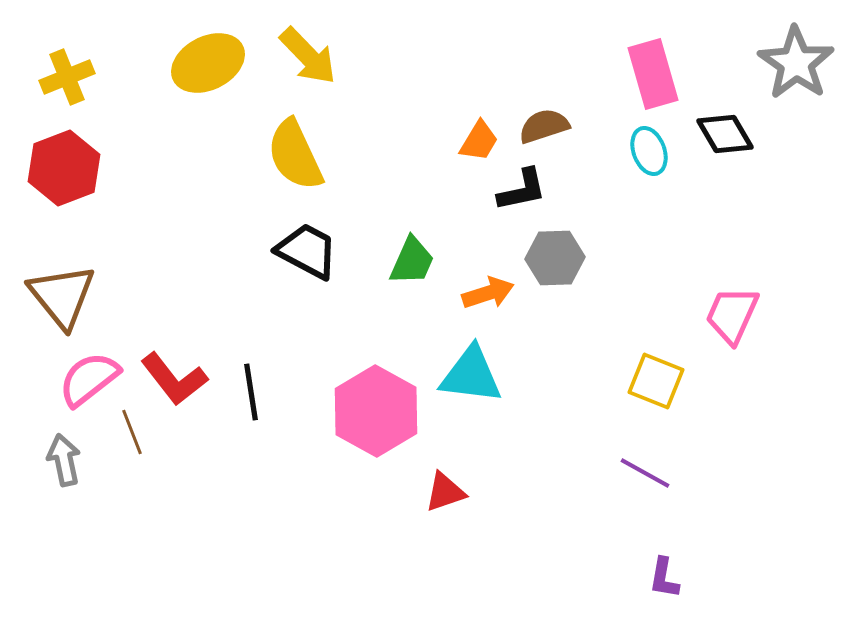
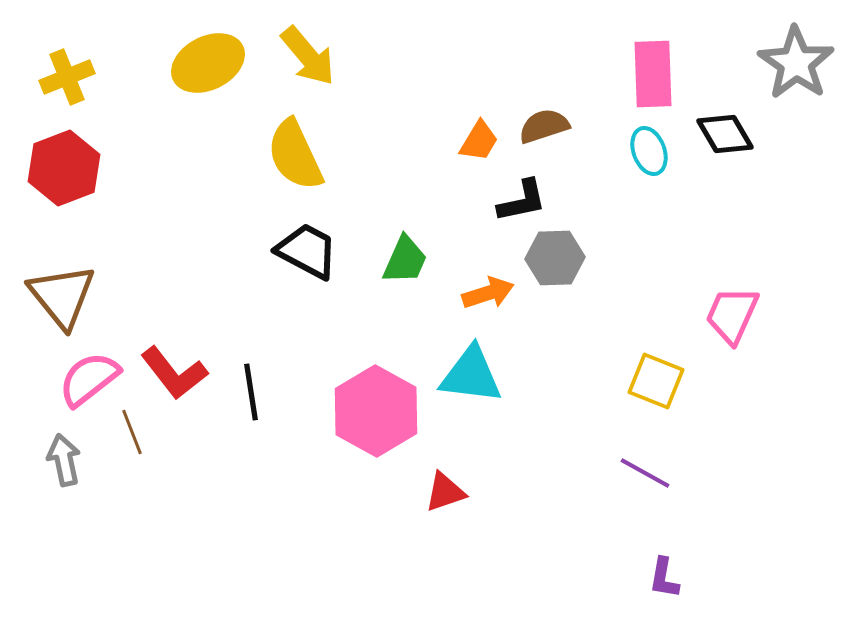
yellow arrow: rotated 4 degrees clockwise
pink rectangle: rotated 14 degrees clockwise
black L-shape: moved 11 px down
green trapezoid: moved 7 px left, 1 px up
red L-shape: moved 6 px up
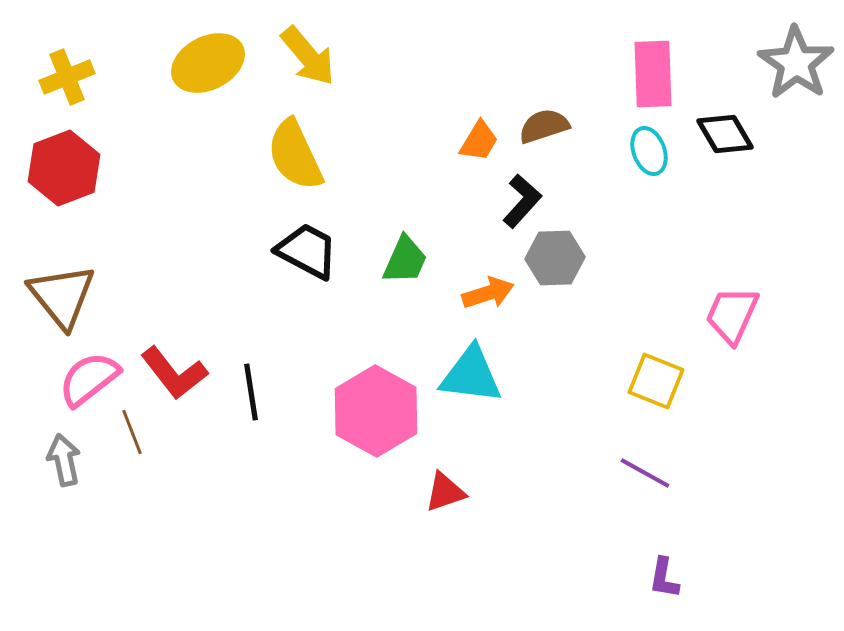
black L-shape: rotated 36 degrees counterclockwise
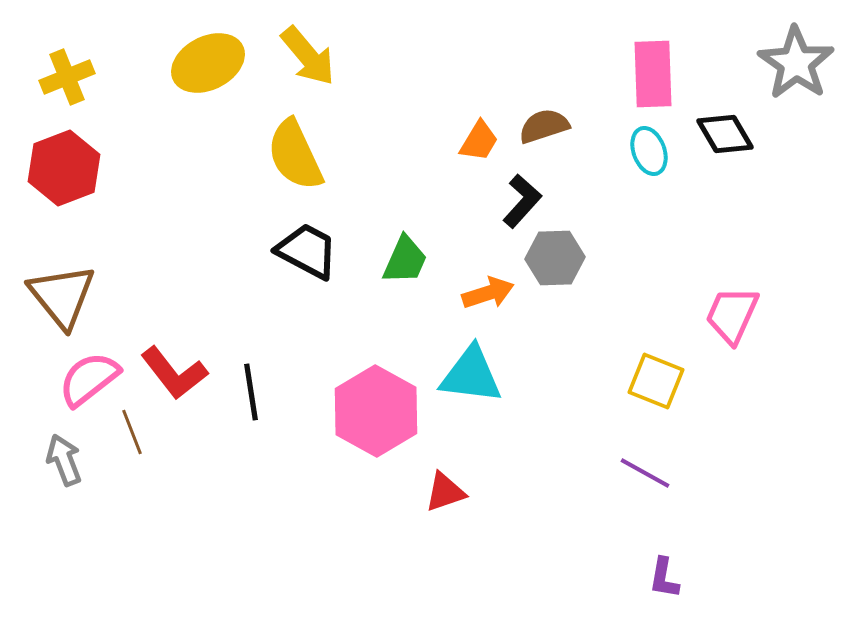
gray arrow: rotated 9 degrees counterclockwise
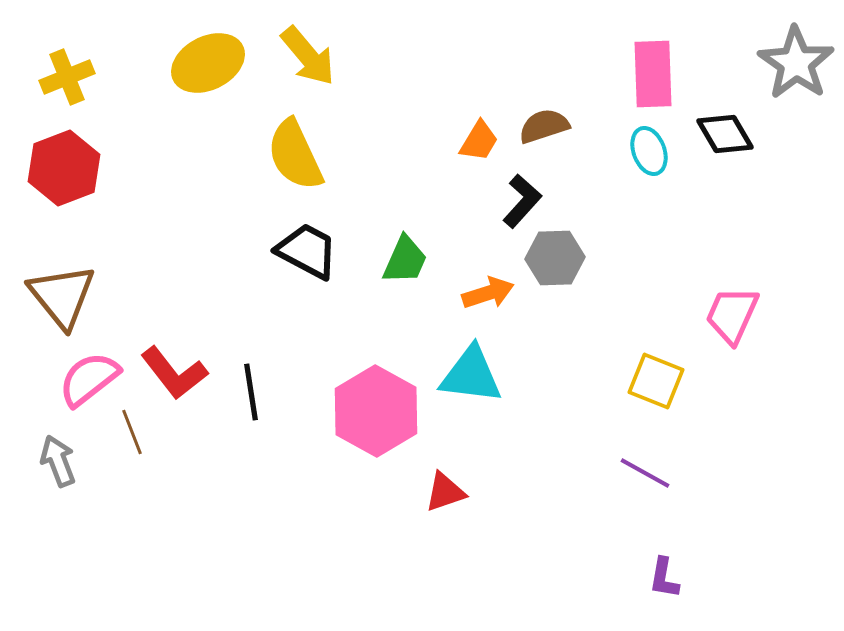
gray arrow: moved 6 px left, 1 px down
